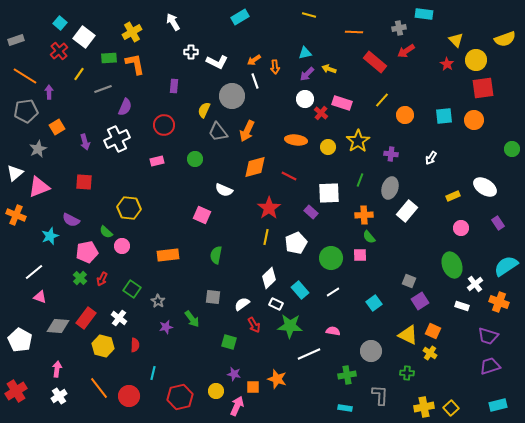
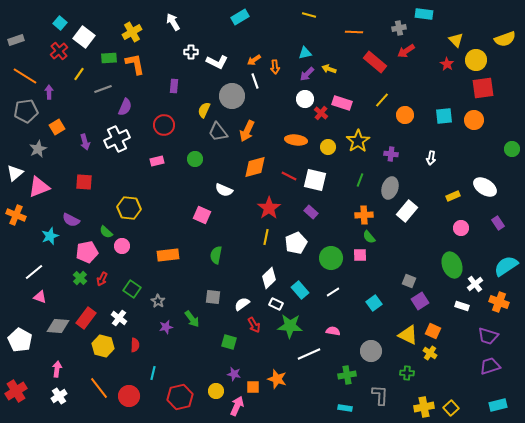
white arrow at (431, 158): rotated 24 degrees counterclockwise
white square at (329, 193): moved 14 px left, 13 px up; rotated 15 degrees clockwise
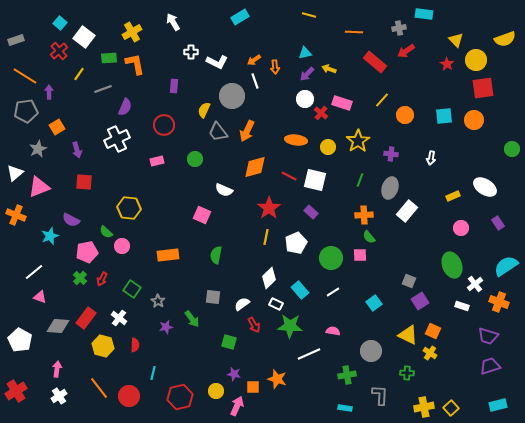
purple arrow at (85, 142): moved 8 px left, 8 px down
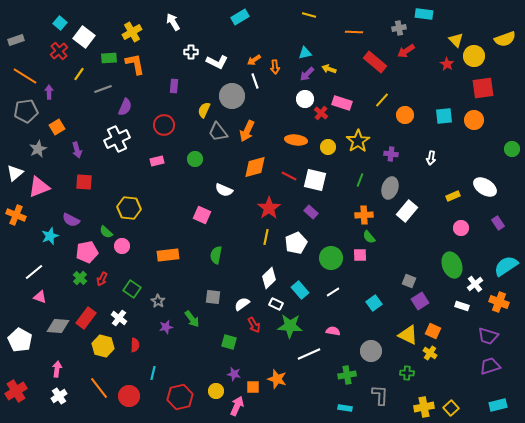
yellow circle at (476, 60): moved 2 px left, 4 px up
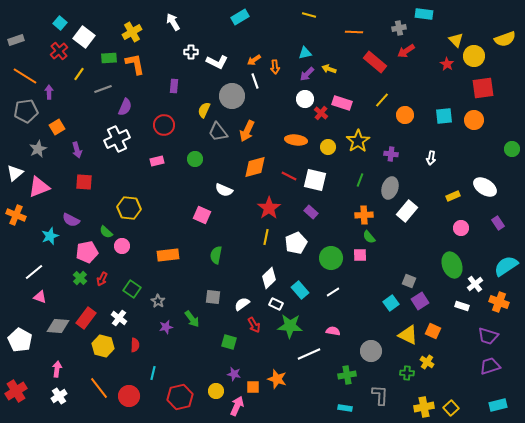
cyan square at (374, 303): moved 17 px right
yellow cross at (430, 353): moved 3 px left, 9 px down
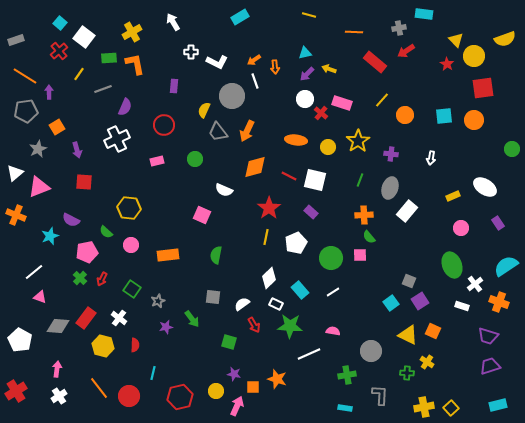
pink circle at (122, 246): moved 9 px right, 1 px up
gray star at (158, 301): rotated 16 degrees clockwise
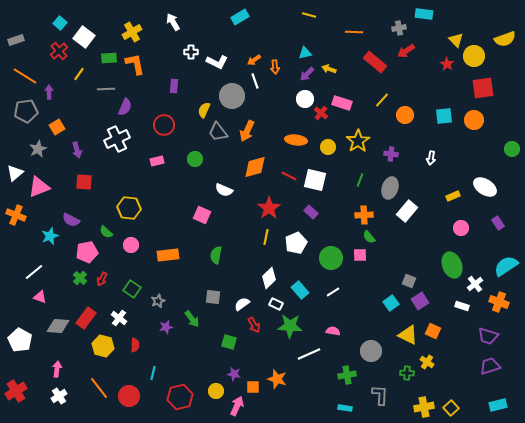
gray line at (103, 89): moved 3 px right; rotated 18 degrees clockwise
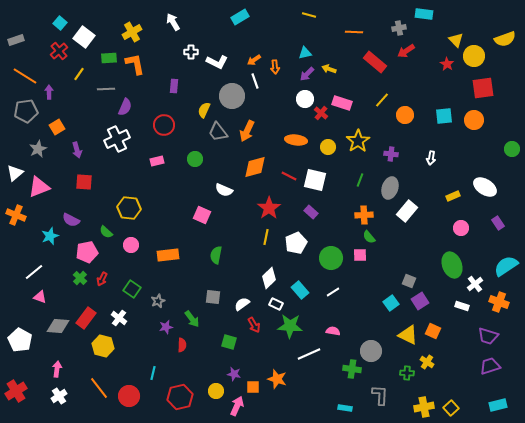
red semicircle at (135, 345): moved 47 px right
green cross at (347, 375): moved 5 px right, 6 px up; rotated 18 degrees clockwise
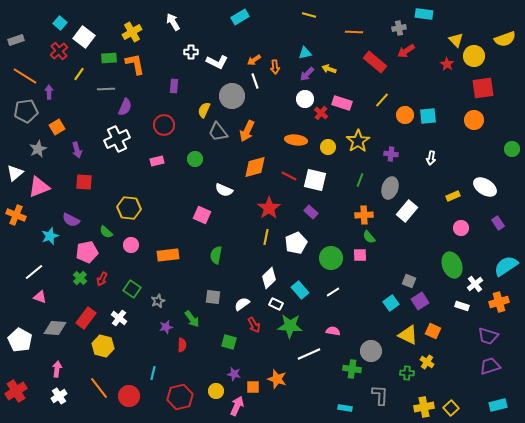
cyan square at (444, 116): moved 16 px left
orange cross at (499, 302): rotated 36 degrees counterclockwise
gray diamond at (58, 326): moved 3 px left, 2 px down
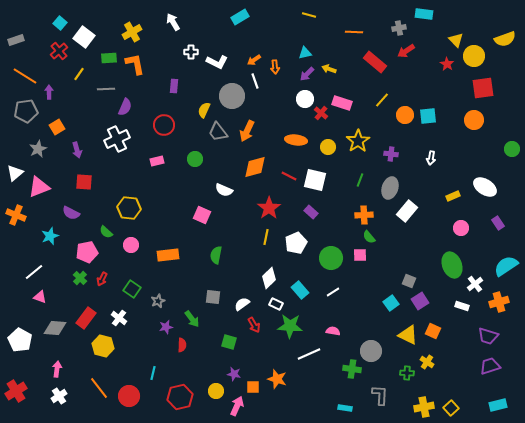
purple semicircle at (71, 220): moved 7 px up
